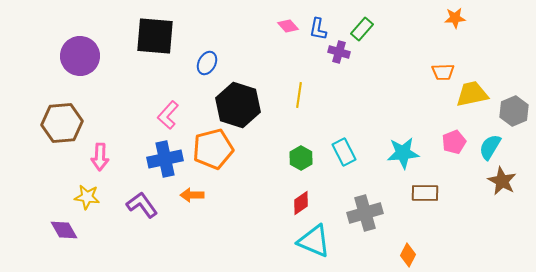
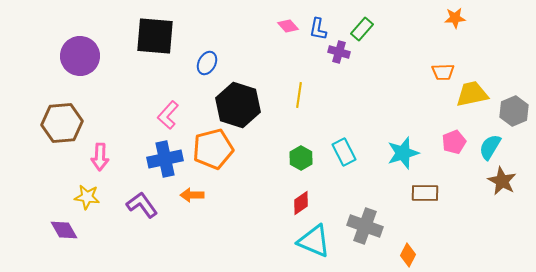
cyan star: rotated 12 degrees counterclockwise
gray cross: moved 13 px down; rotated 36 degrees clockwise
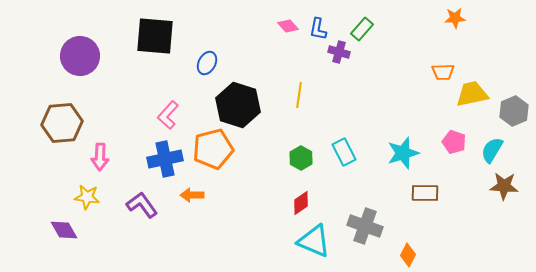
pink pentagon: rotated 30 degrees counterclockwise
cyan semicircle: moved 2 px right, 3 px down
brown star: moved 2 px right, 5 px down; rotated 24 degrees counterclockwise
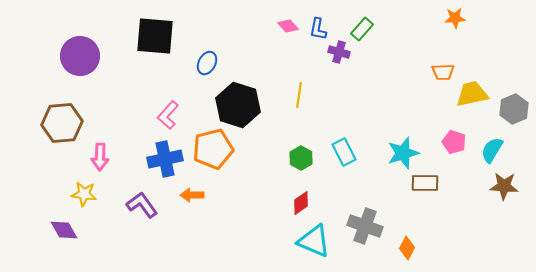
gray hexagon: moved 2 px up
brown rectangle: moved 10 px up
yellow star: moved 3 px left, 3 px up
orange diamond: moved 1 px left, 7 px up
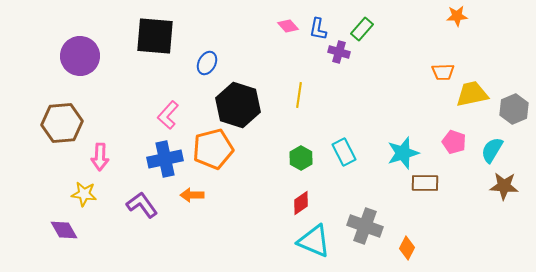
orange star: moved 2 px right, 2 px up
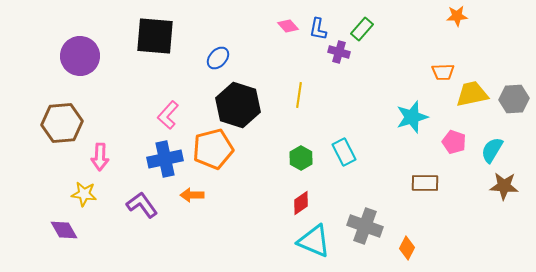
blue ellipse: moved 11 px right, 5 px up; rotated 15 degrees clockwise
gray hexagon: moved 10 px up; rotated 20 degrees clockwise
cyan star: moved 9 px right, 36 px up
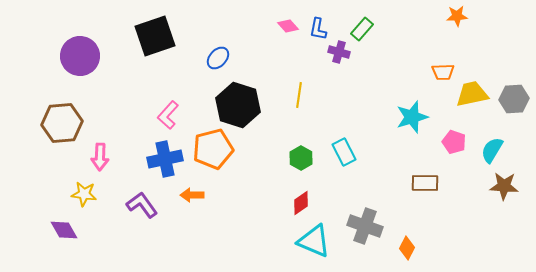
black square: rotated 24 degrees counterclockwise
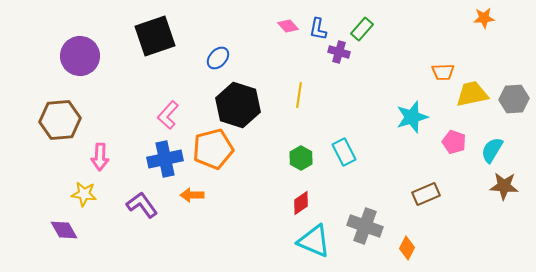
orange star: moved 27 px right, 2 px down
brown hexagon: moved 2 px left, 3 px up
brown rectangle: moved 1 px right, 11 px down; rotated 24 degrees counterclockwise
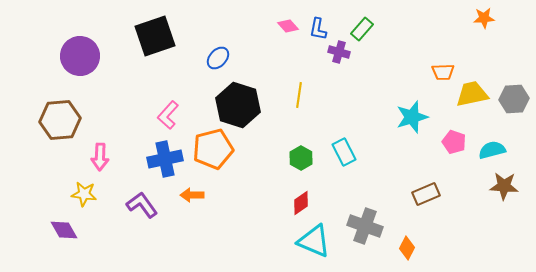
cyan semicircle: rotated 44 degrees clockwise
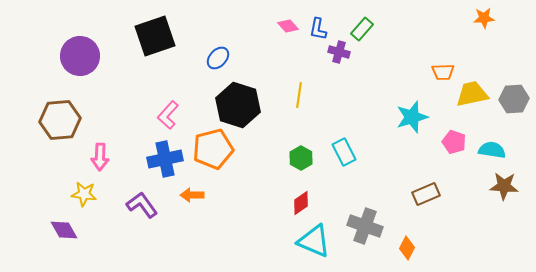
cyan semicircle: rotated 24 degrees clockwise
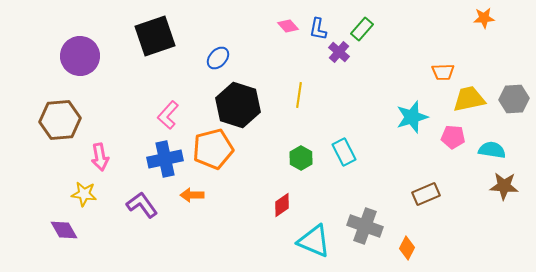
purple cross: rotated 25 degrees clockwise
yellow trapezoid: moved 3 px left, 5 px down
pink pentagon: moved 1 px left, 5 px up; rotated 15 degrees counterclockwise
pink arrow: rotated 12 degrees counterclockwise
red diamond: moved 19 px left, 2 px down
